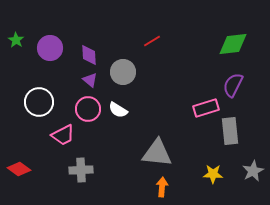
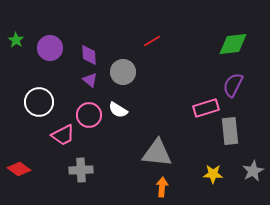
pink circle: moved 1 px right, 6 px down
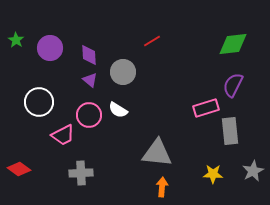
gray cross: moved 3 px down
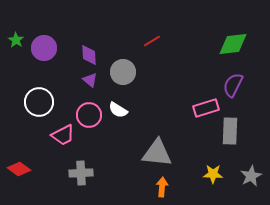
purple circle: moved 6 px left
gray rectangle: rotated 8 degrees clockwise
gray star: moved 2 px left, 5 px down
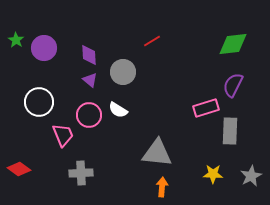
pink trapezoid: rotated 85 degrees counterclockwise
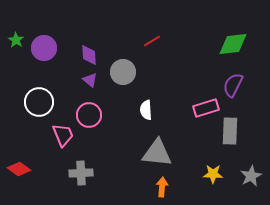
white semicircle: moved 28 px right; rotated 54 degrees clockwise
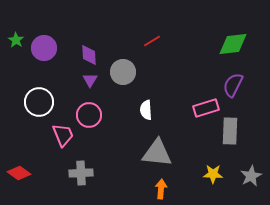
purple triangle: rotated 21 degrees clockwise
red diamond: moved 4 px down
orange arrow: moved 1 px left, 2 px down
